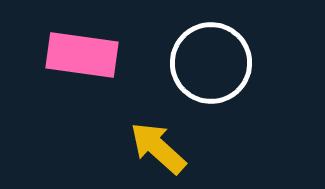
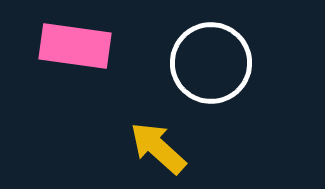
pink rectangle: moved 7 px left, 9 px up
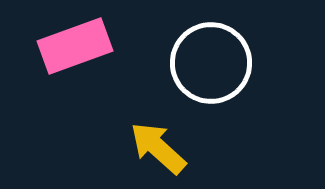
pink rectangle: rotated 28 degrees counterclockwise
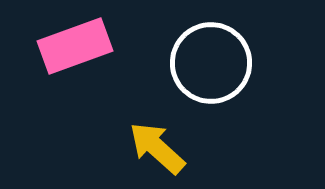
yellow arrow: moved 1 px left
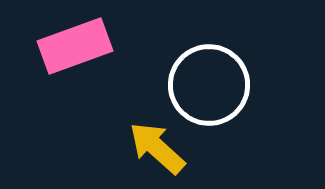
white circle: moved 2 px left, 22 px down
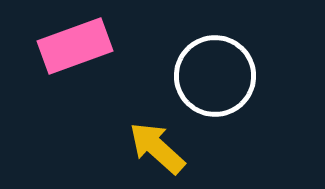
white circle: moved 6 px right, 9 px up
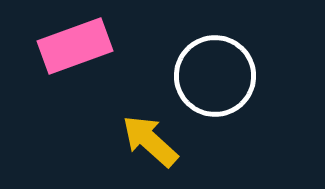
yellow arrow: moved 7 px left, 7 px up
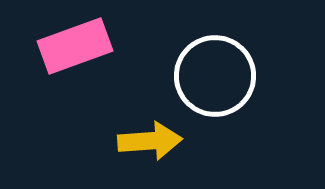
yellow arrow: rotated 134 degrees clockwise
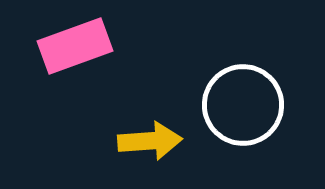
white circle: moved 28 px right, 29 px down
